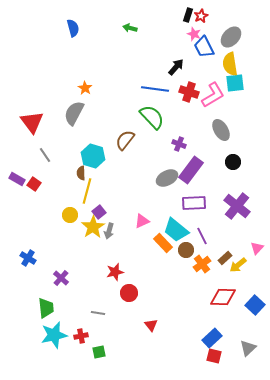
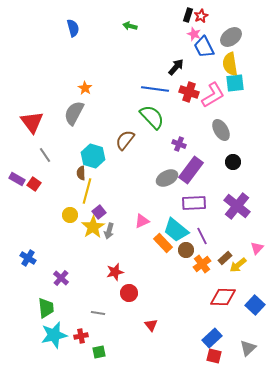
green arrow at (130, 28): moved 2 px up
gray ellipse at (231, 37): rotated 10 degrees clockwise
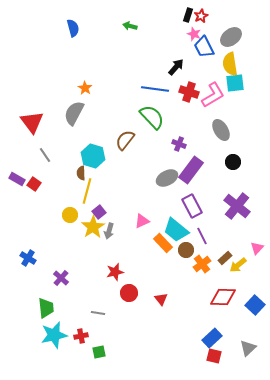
purple rectangle at (194, 203): moved 2 px left, 3 px down; rotated 65 degrees clockwise
red triangle at (151, 325): moved 10 px right, 26 px up
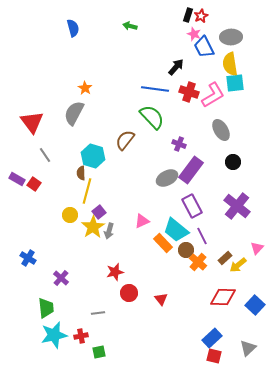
gray ellipse at (231, 37): rotated 35 degrees clockwise
orange cross at (202, 264): moved 4 px left, 2 px up; rotated 12 degrees counterclockwise
gray line at (98, 313): rotated 16 degrees counterclockwise
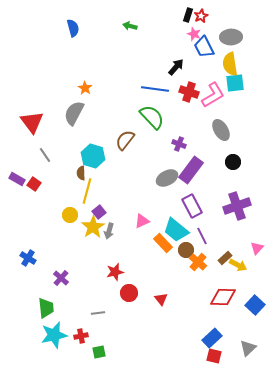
purple cross at (237, 206): rotated 32 degrees clockwise
yellow arrow at (238, 265): rotated 114 degrees counterclockwise
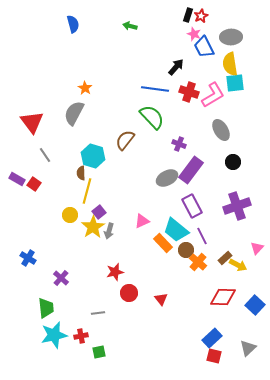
blue semicircle at (73, 28): moved 4 px up
